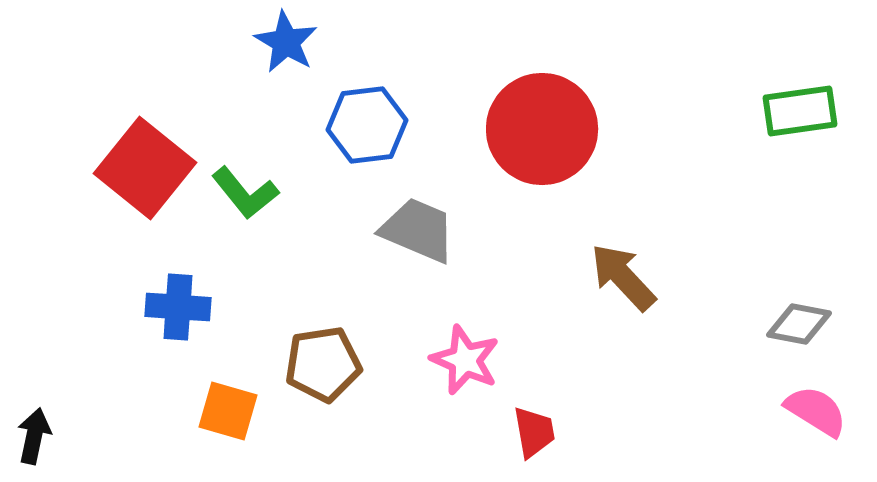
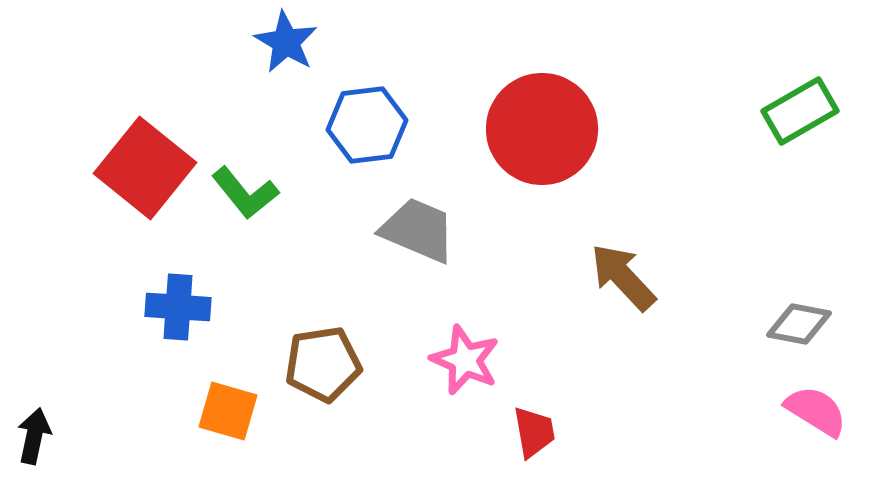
green rectangle: rotated 22 degrees counterclockwise
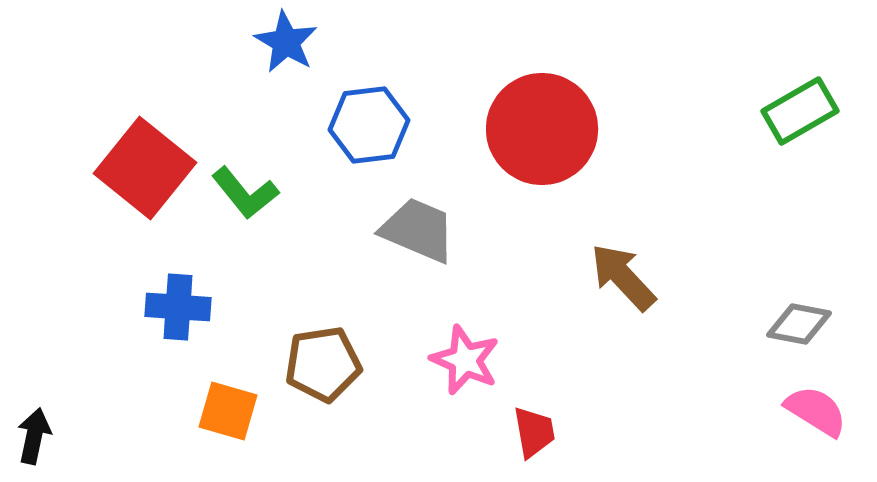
blue hexagon: moved 2 px right
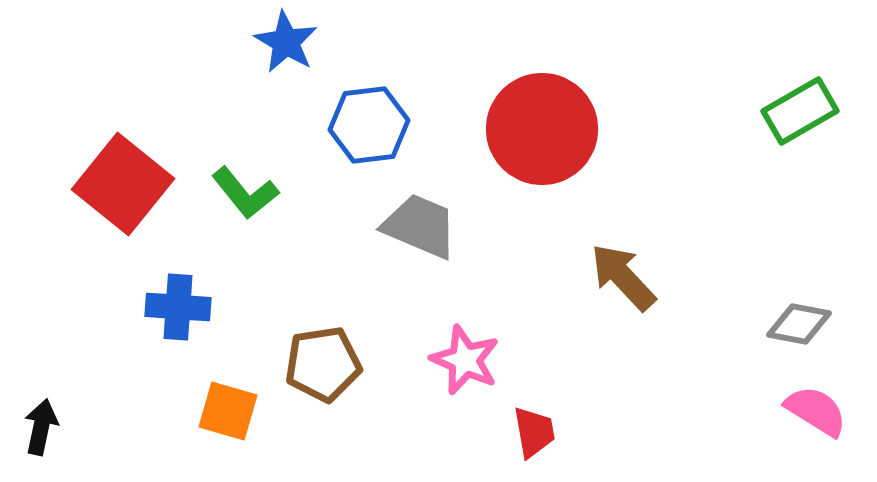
red square: moved 22 px left, 16 px down
gray trapezoid: moved 2 px right, 4 px up
black arrow: moved 7 px right, 9 px up
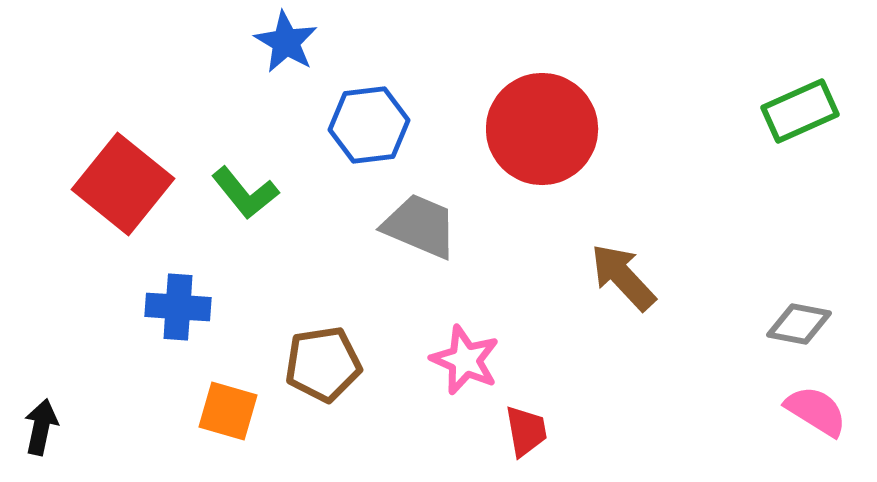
green rectangle: rotated 6 degrees clockwise
red trapezoid: moved 8 px left, 1 px up
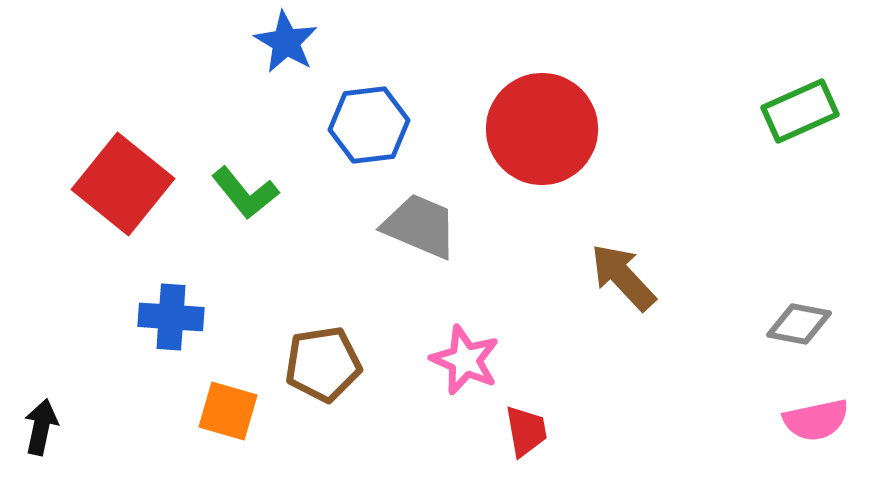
blue cross: moved 7 px left, 10 px down
pink semicircle: moved 9 px down; rotated 136 degrees clockwise
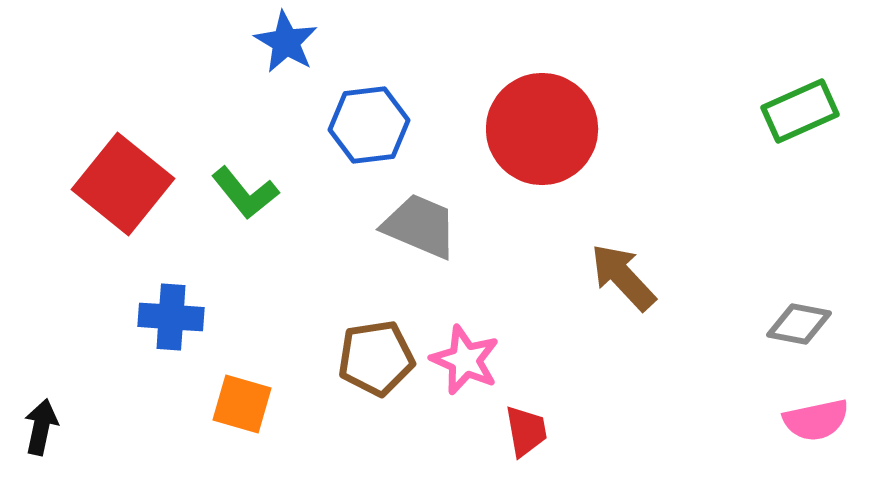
brown pentagon: moved 53 px right, 6 px up
orange square: moved 14 px right, 7 px up
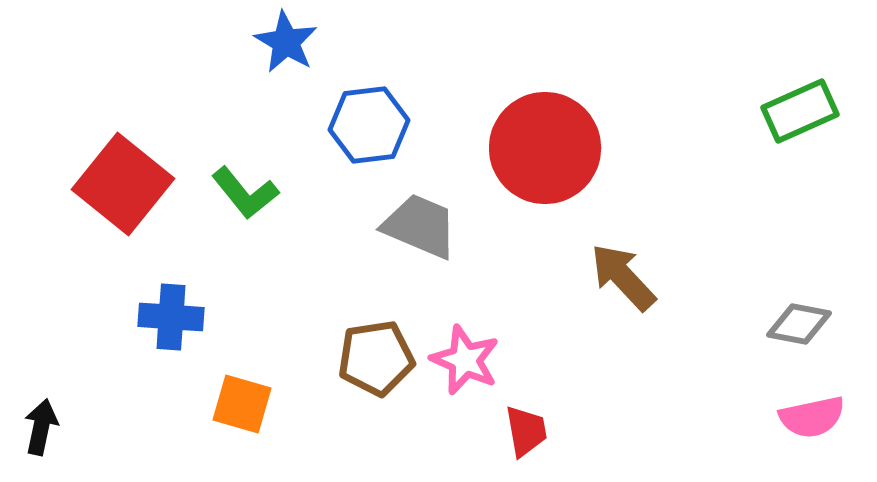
red circle: moved 3 px right, 19 px down
pink semicircle: moved 4 px left, 3 px up
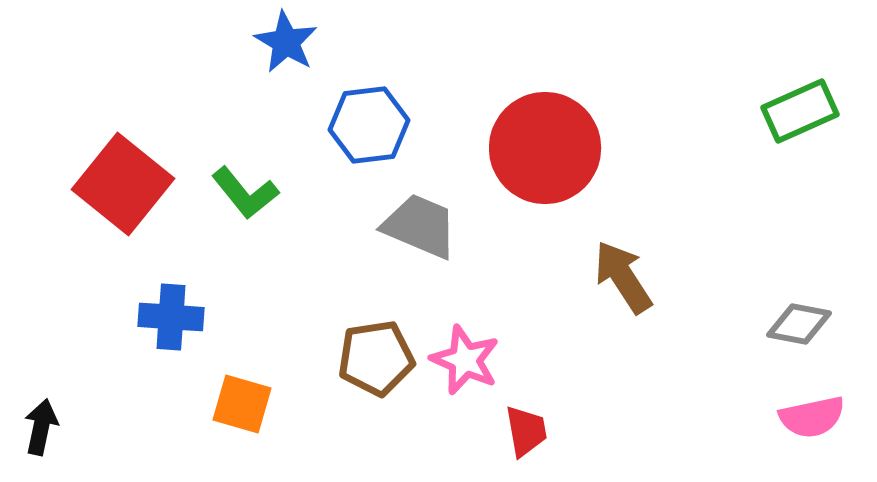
brown arrow: rotated 10 degrees clockwise
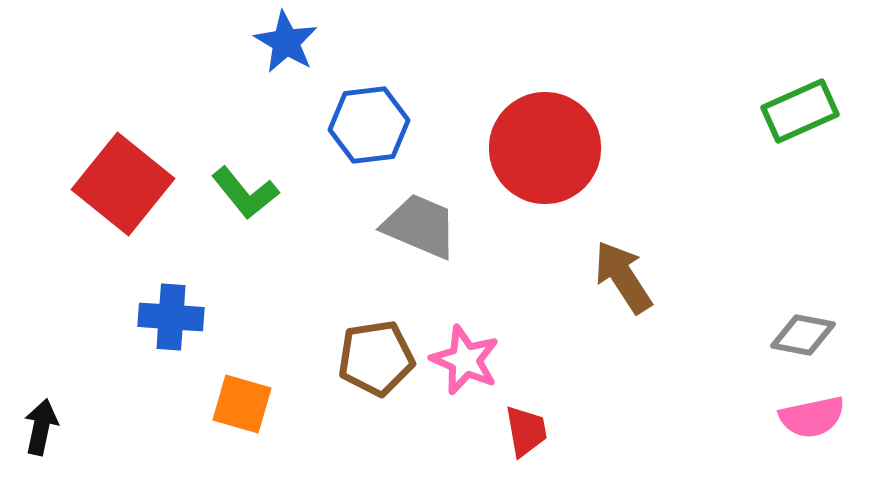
gray diamond: moved 4 px right, 11 px down
